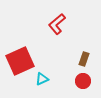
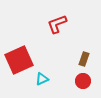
red L-shape: rotated 20 degrees clockwise
red square: moved 1 px left, 1 px up
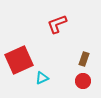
cyan triangle: moved 1 px up
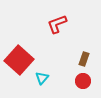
red square: rotated 24 degrees counterclockwise
cyan triangle: rotated 24 degrees counterclockwise
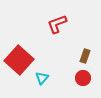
brown rectangle: moved 1 px right, 3 px up
red circle: moved 3 px up
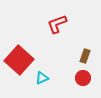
cyan triangle: rotated 24 degrees clockwise
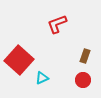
red circle: moved 2 px down
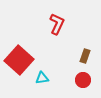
red L-shape: rotated 135 degrees clockwise
cyan triangle: rotated 16 degrees clockwise
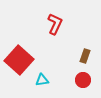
red L-shape: moved 2 px left
cyan triangle: moved 2 px down
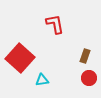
red L-shape: rotated 35 degrees counterclockwise
red square: moved 1 px right, 2 px up
red circle: moved 6 px right, 2 px up
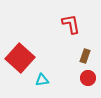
red L-shape: moved 16 px right
red circle: moved 1 px left
